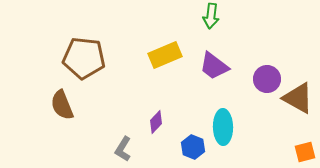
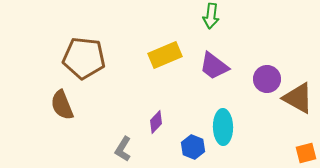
orange square: moved 1 px right, 1 px down
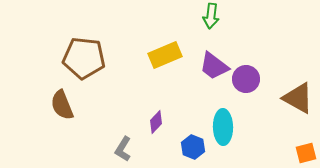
purple circle: moved 21 px left
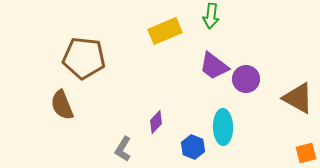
yellow rectangle: moved 24 px up
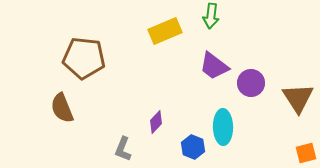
purple circle: moved 5 px right, 4 px down
brown triangle: rotated 28 degrees clockwise
brown semicircle: moved 3 px down
gray L-shape: rotated 10 degrees counterclockwise
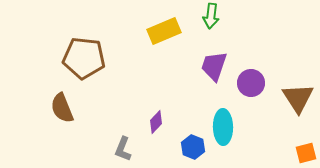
yellow rectangle: moved 1 px left
purple trapezoid: rotated 72 degrees clockwise
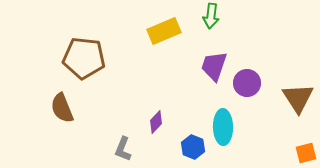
purple circle: moved 4 px left
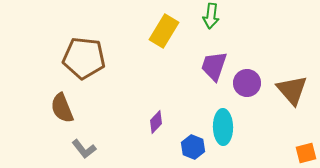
yellow rectangle: rotated 36 degrees counterclockwise
brown triangle: moved 6 px left, 8 px up; rotated 8 degrees counterclockwise
gray L-shape: moved 39 px left; rotated 60 degrees counterclockwise
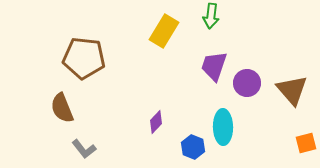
orange square: moved 10 px up
